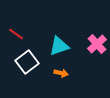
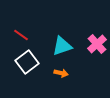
red line: moved 5 px right, 1 px down
cyan triangle: moved 3 px right
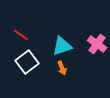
pink cross: rotated 12 degrees counterclockwise
orange arrow: moved 1 px right, 5 px up; rotated 56 degrees clockwise
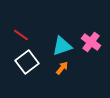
pink cross: moved 6 px left, 2 px up
orange arrow: rotated 120 degrees counterclockwise
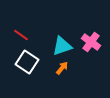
white square: rotated 20 degrees counterclockwise
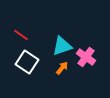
pink cross: moved 5 px left, 15 px down
